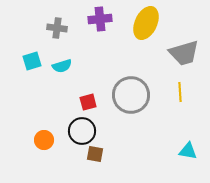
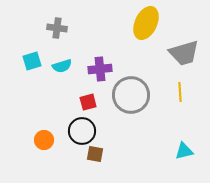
purple cross: moved 50 px down
cyan triangle: moved 4 px left; rotated 24 degrees counterclockwise
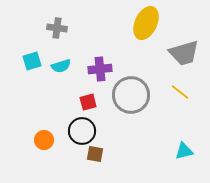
cyan semicircle: moved 1 px left
yellow line: rotated 48 degrees counterclockwise
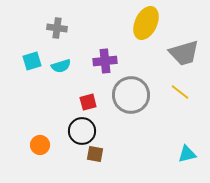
purple cross: moved 5 px right, 8 px up
orange circle: moved 4 px left, 5 px down
cyan triangle: moved 3 px right, 3 px down
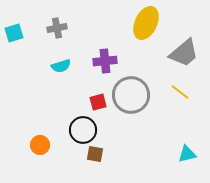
gray cross: rotated 18 degrees counterclockwise
gray trapezoid: rotated 24 degrees counterclockwise
cyan square: moved 18 px left, 28 px up
red square: moved 10 px right
black circle: moved 1 px right, 1 px up
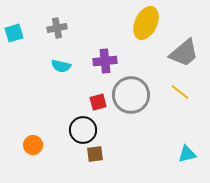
cyan semicircle: rotated 30 degrees clockwise
orange circle: moved 7 px left
brown square: rotated 18 degrees counterclockwise
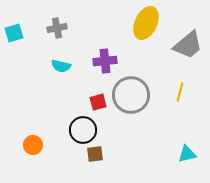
gray trapezoid: moved 4 px right, 8 px up
yellow line: rotated 66 degrees clockwise
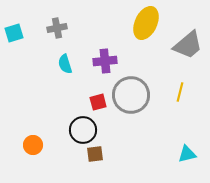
cyan semicircle: moved 4 px right, 2 px up; rotated 60 degrees clockwise
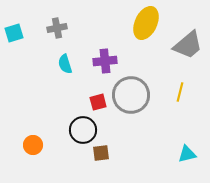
brown square: moved 6 px right, 1 px up
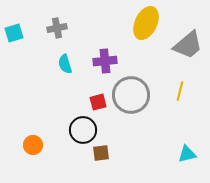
yellow line: moved 1 px up
